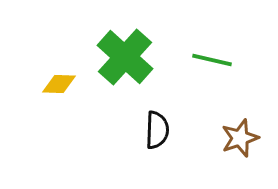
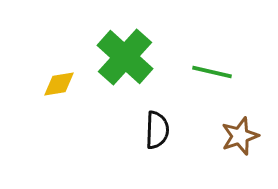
green line: moved 12 px down
yellow diamond: rotated 12 degrees counterclockwise
brown star: moved 2 px up
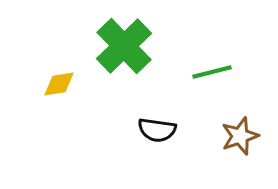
green cross: moved 1 px left, 11 px up; rotated 4 degrees clockwise
green line: rotated 27 degrees counterclockwise
black semicircle: rotated 96 degrees clockwise
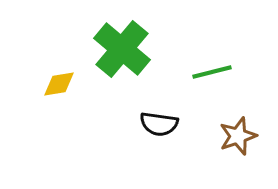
green cross: moved 2 px left, 3 px down; rotated 6 degrees counterclockwise
black semicircle: moved 2 px right, 6 px up
brown star: moved 2 px left
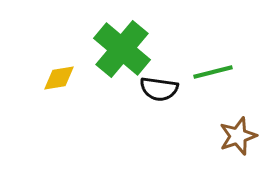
green line: moved 1 px right
yellow diamond: moved 6 px up
black semicircle: moved 35 px up
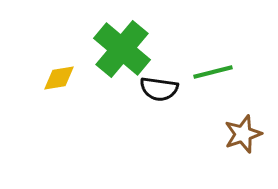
brown star: moved 5 px right, 2 px up
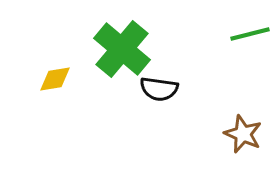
green line: moved 37 px right, 38 px up
yellow diamond: moved 4 px left, 1 px down
brown star: rotated 30 degrees counterclockwise
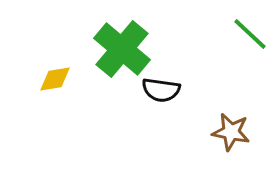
green line: rotated 57 degrees clockwise
black semicircle: moved 2 px right, 1 px down
brown star: moved 12 px left, 2 px up; rotated 12 degrees counterclockwise
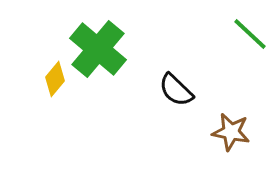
green cross: moved 24 px left
yellow diamond: rotated 40 degrees counterclockwise
black semicircle: moved 15 px right; rotated 36 degrees clockwise
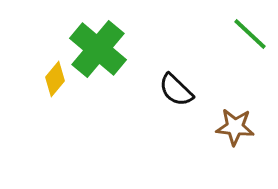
brown star: moved 4 px right, 5 px up; rotated 6 degrees counterclockwise
